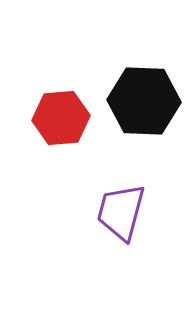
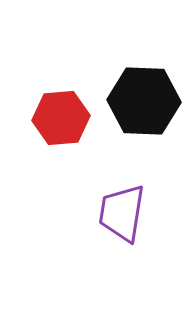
purple trapezoid: moved 1 px right, 1 px down; rotated 6 degrees counterclockwise
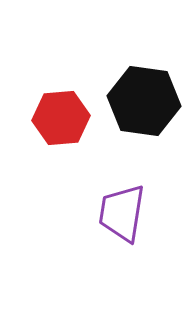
black hexagon: rotated 6 degrees clockwise
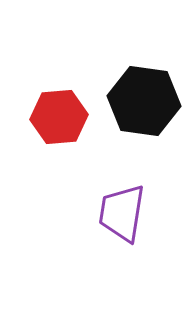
red hexagon: moved 2 px left, 1 px up
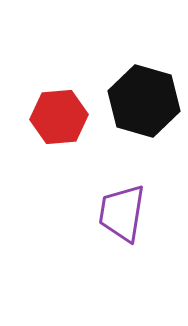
black hexagon: rotated 8 degrees clockwise
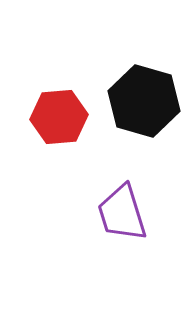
purple trapezoid: rotated 26 degrees counterclockwise
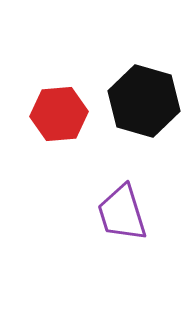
red hexagon: moved 3 px up
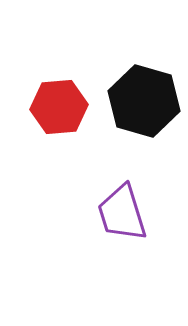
red hexagon: moved 7 px up
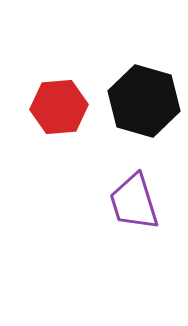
purple trapezoid: moved 12 px right, 11 px up
